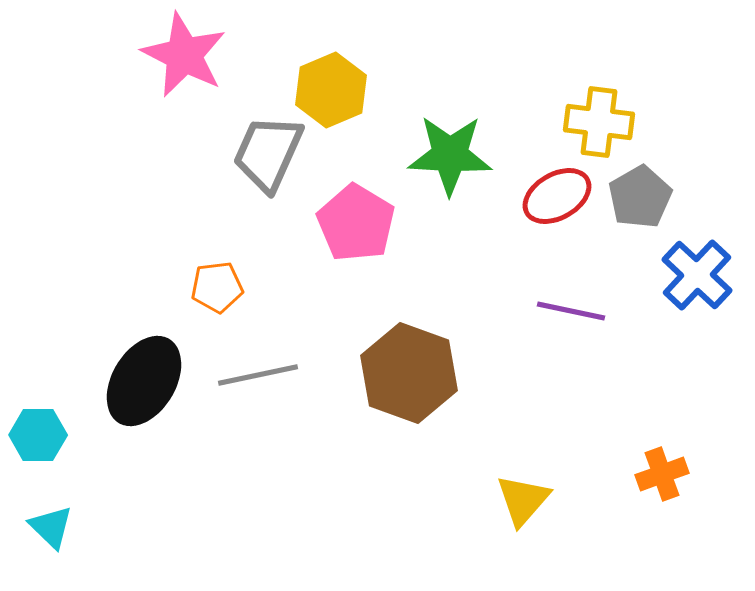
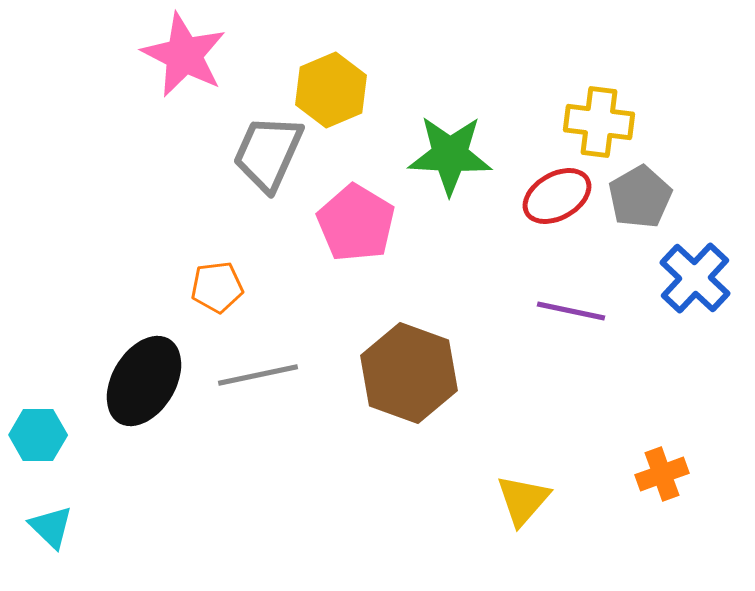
blue cross: moved 2 px left, 3 px down
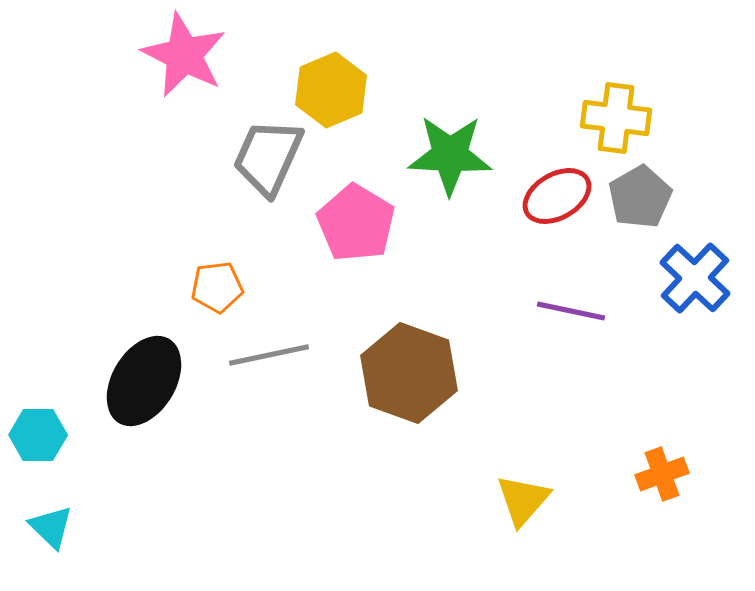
yellow cross: moved 17 px right, 4 px up
gray trapezoid: moved 4 px down
gray line: moved 11 px right, 20 px up
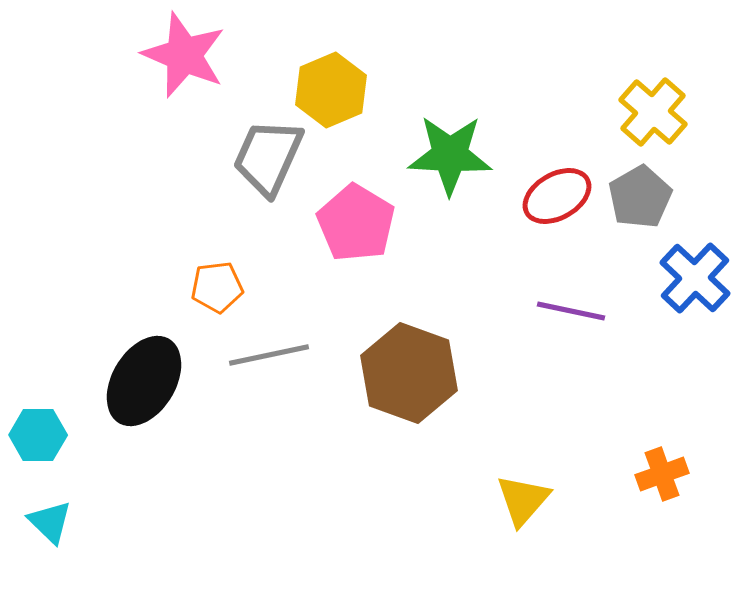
pink star: rotated 4 degrees counterclockwise
yellow cross: moved 37 px right, 6 px up; rotated 34 degrees clockwise
cyan triangle: moved 1 px left, 5 px up
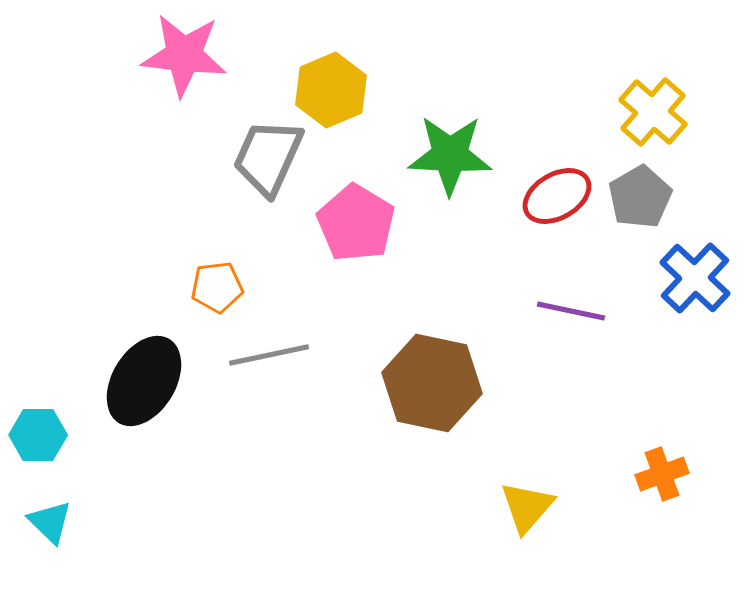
pink star: rotated 16 degrees counterclockwise
brown hexagon: moved 23 px right, 10 px down; rotated 8 degrees counterclockwise
yellow triangle: moved 4 px right, 7 px down
